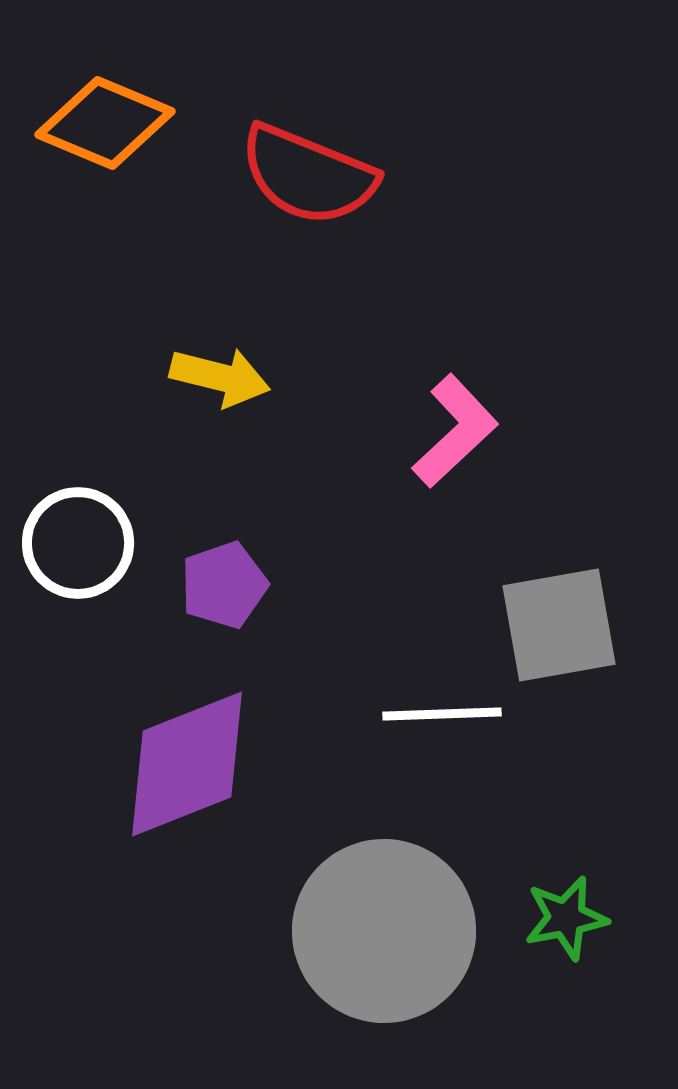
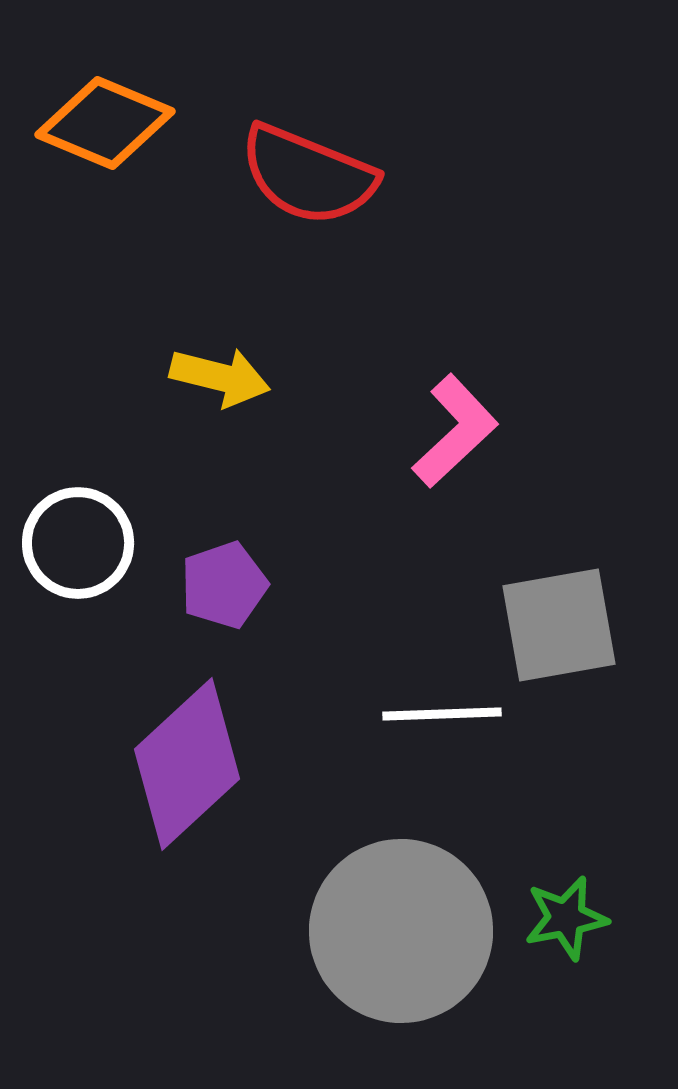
purple diamond: rotated 21 degrees counterclockwise
gray circle: moved 17 px right
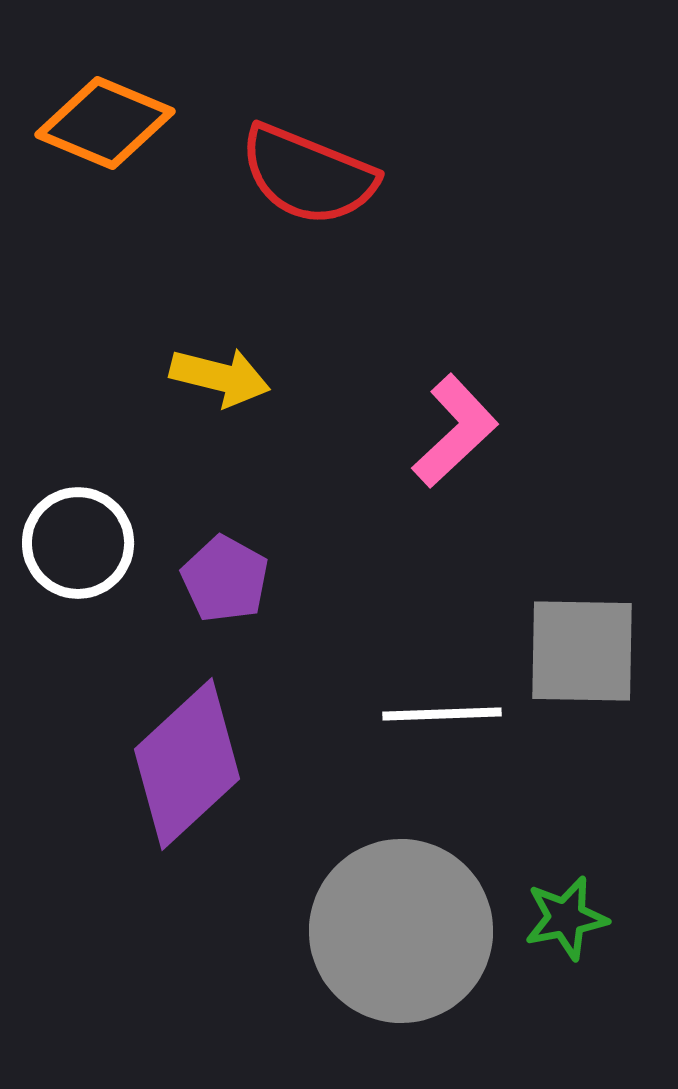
purple pentagon: moved 1 px right, 6 px up; rotated 24 degrees counterclockwise
gray square: moved 23 px right, 26 px down; rotated 11 degrees clockwise
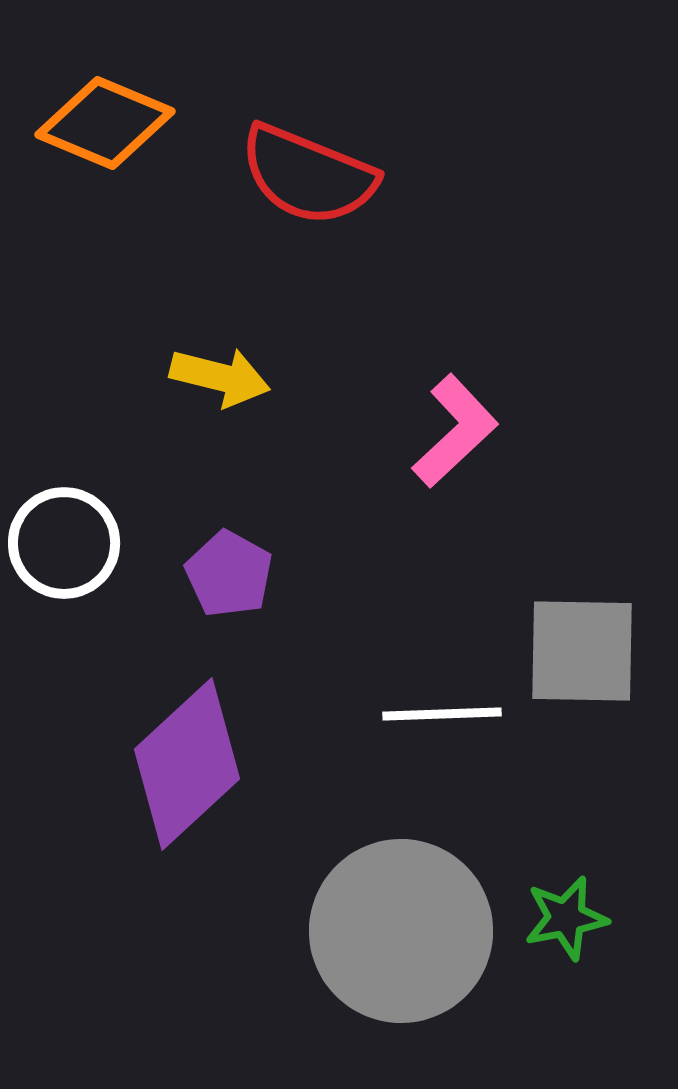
white circle: moved 14 px left
purple pentagon: moved 4 px right, 5 px up
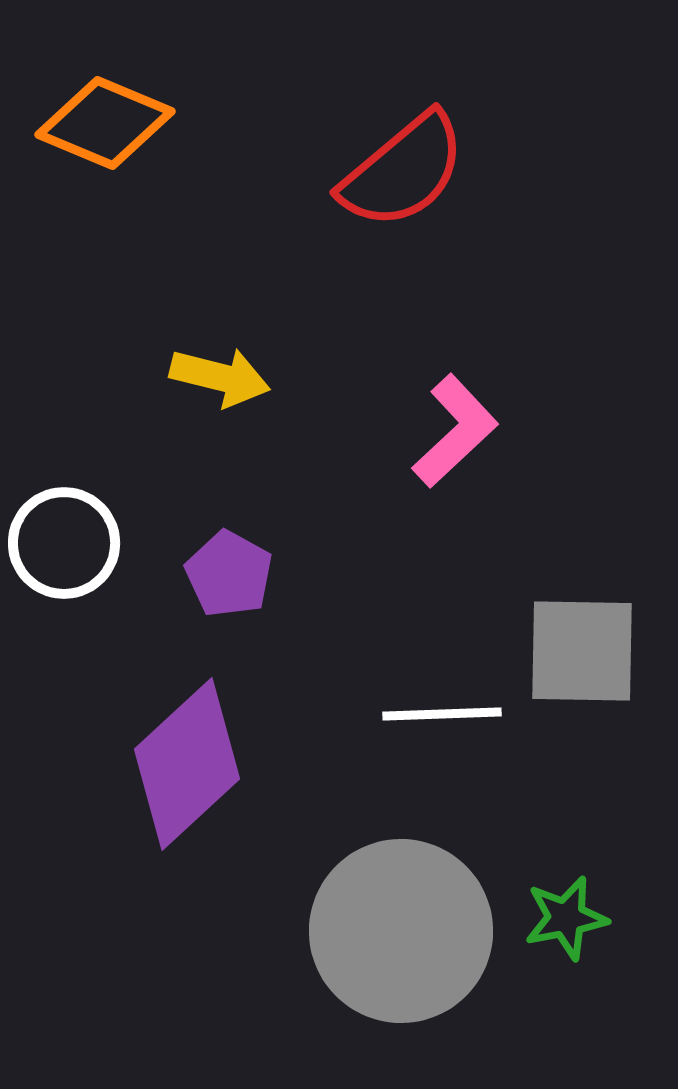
red semicircle: moved 95 px right, 4 px up; rotated 62 degrees counterclockwise
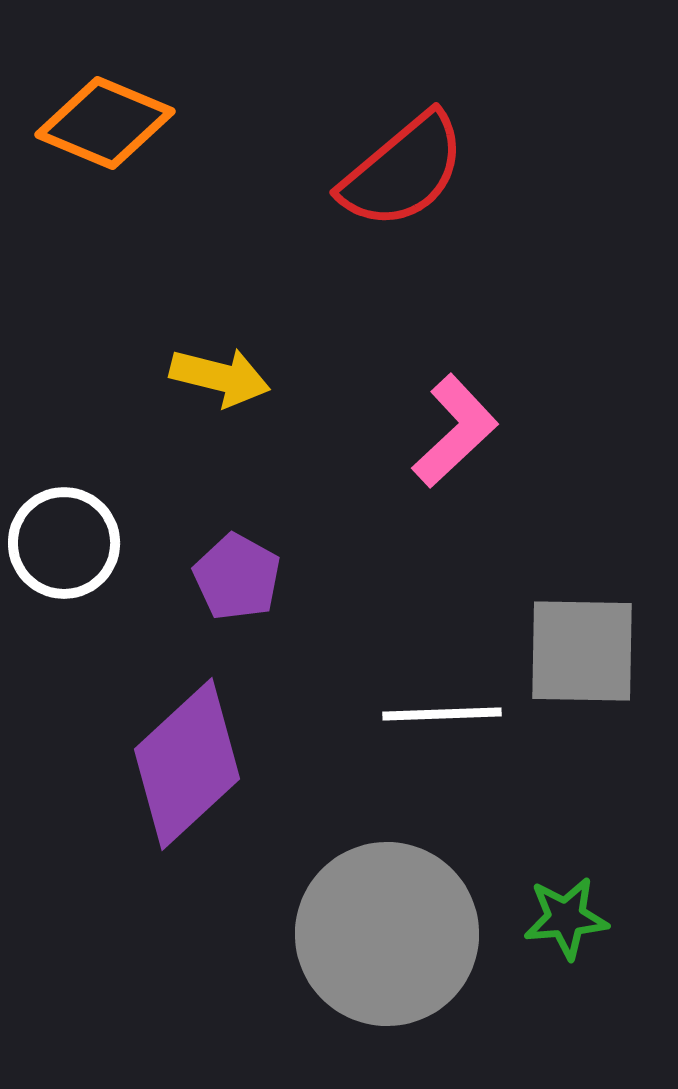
purple pentagon: moved 8 px right, 3 px down
green star: rotated 6 degrees clockwise
gray circle: moved 14 px left, 3 px down
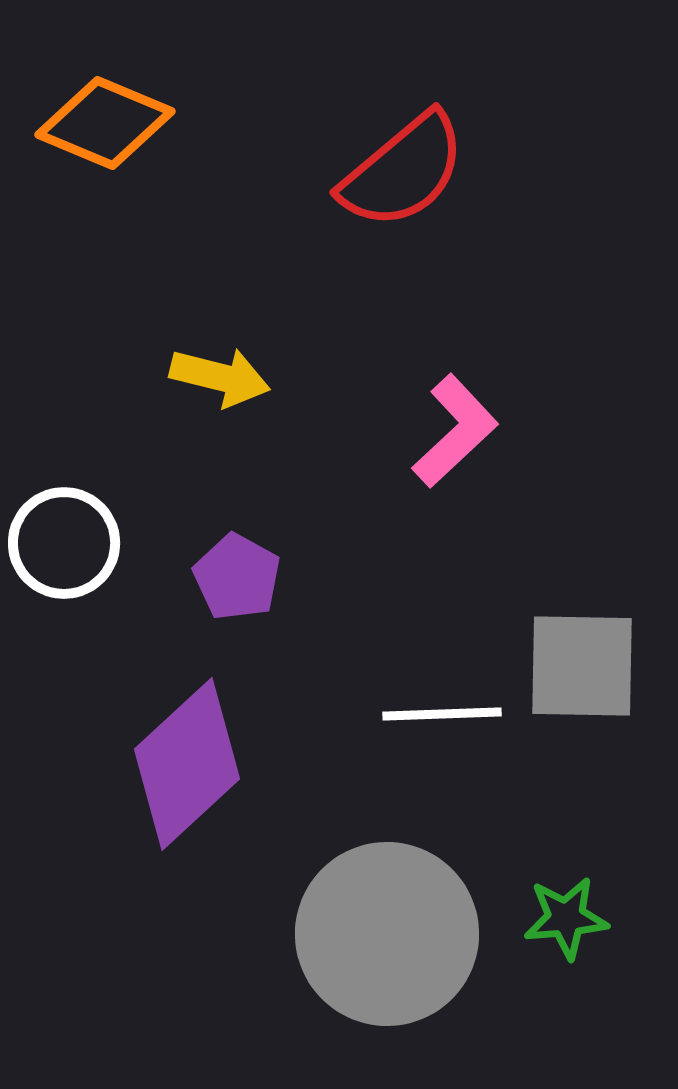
gray square: moved 15 px down
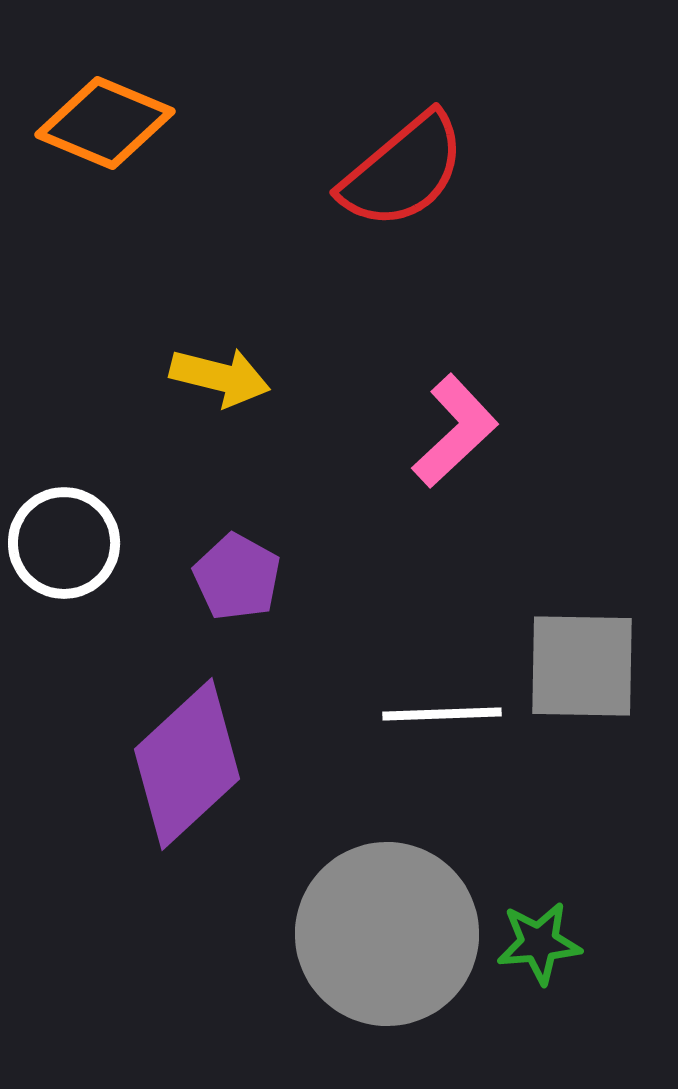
green star: moved 27 px left, 25 px down
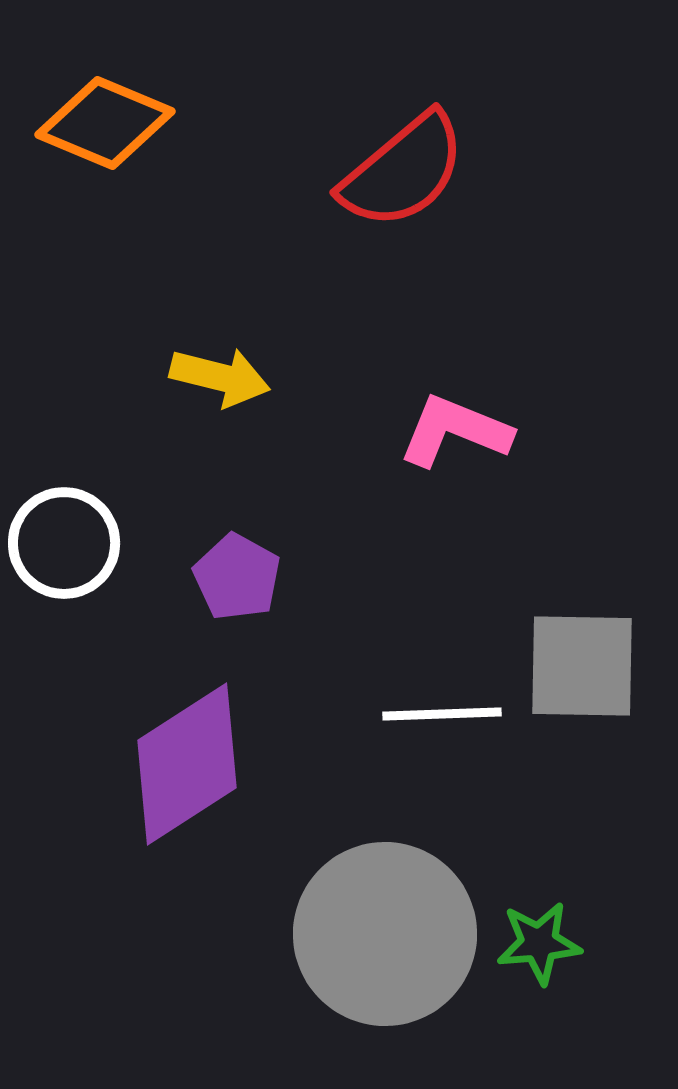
pink L-shape: rotated 115 degrees counterclockwise
purple diamond: rotated 10 degrees clockwise
gray circle: moved 2 px left
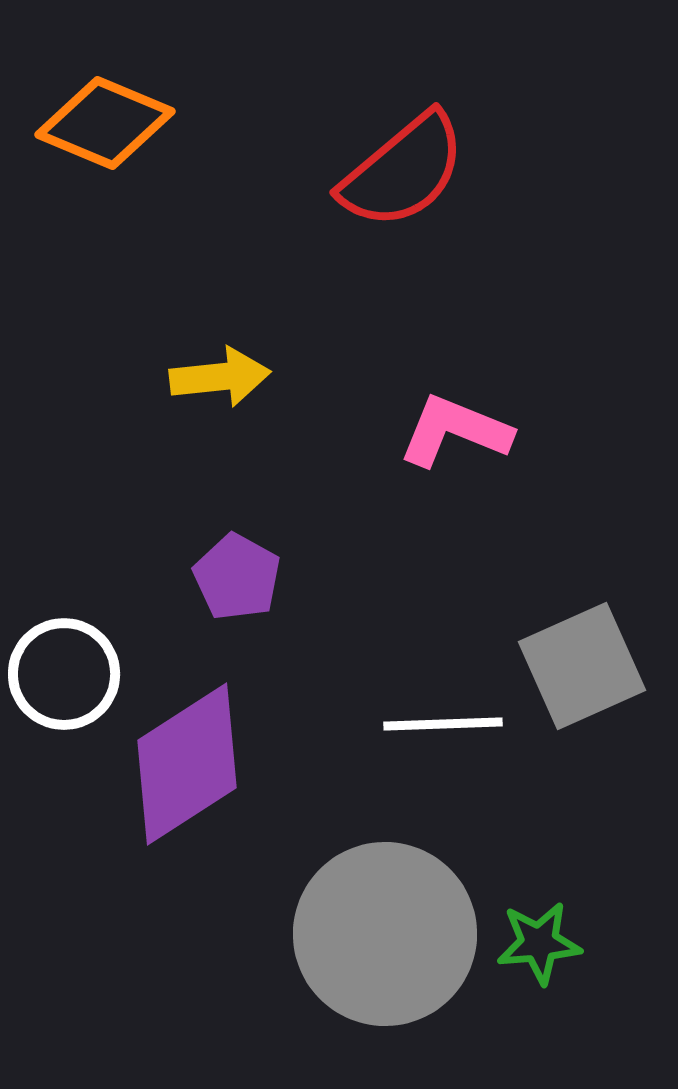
yellow arrow: rotated 20 degrees counterclockwise
white circle: moved 131 px down
gray square: rotated 25 degrees counterclockwise
white line: moved 1 px right, 10 px down
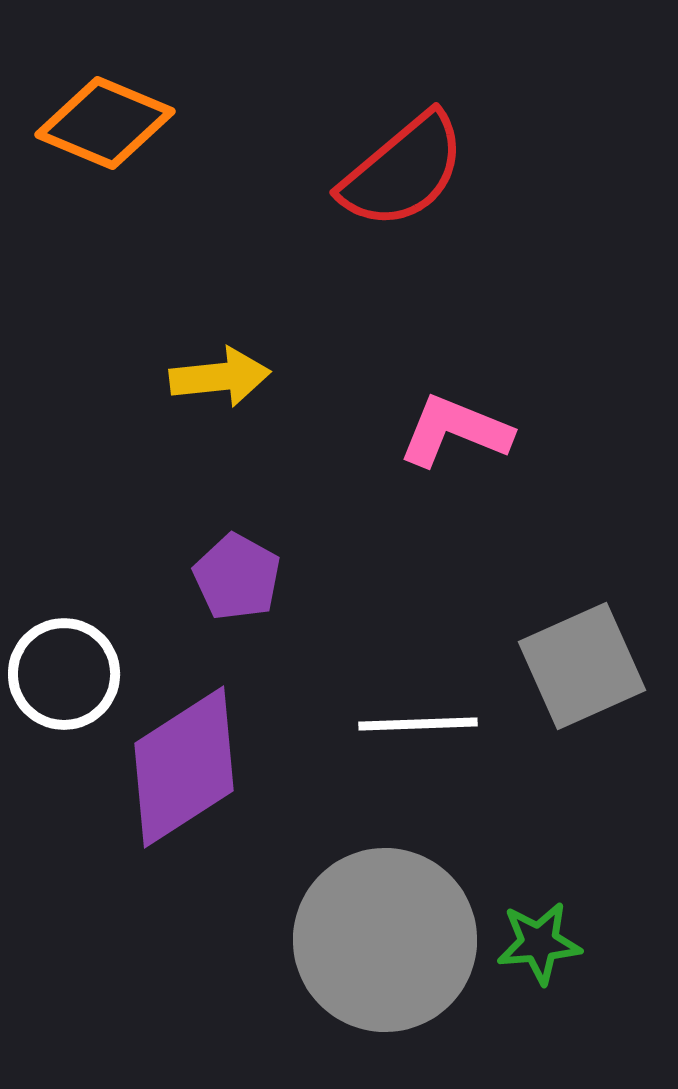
white line: moved 25 px left
purple diamond: moved 3 px left, 3 px down
gray circle: moved 6 px down
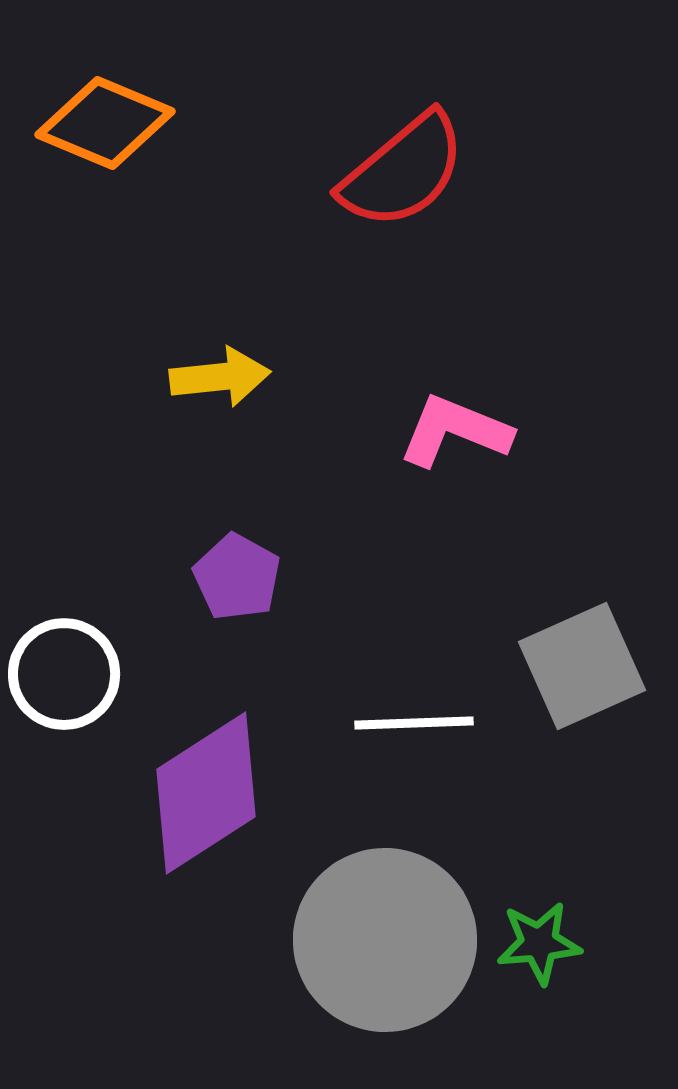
white line: moved 4 px left, 1 px up
purple diamond: moved 22 px right, 26 px down
